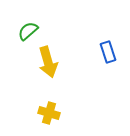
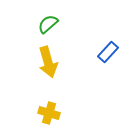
green semicircle: moved 20 px right, 7 px up
blue rectangle: rotated 60 degrees clockwise
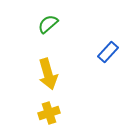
yellow arrow: moved 12 px down
yellow cross: rotated 35 degrees counterclockwise
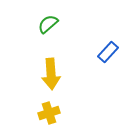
yellow arrow: moved 3 px right; rotated 12 degrees clockwise
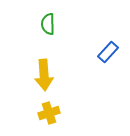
green semicircle: rotated 50 degrees counterclockwise
yellow arrow: moved 7 px left, 1 px down
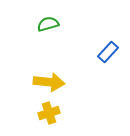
green semicircle: rotated 75 degrees clockwise
yellow arrow: moved 5 px right, 7 px down; rotated 80 degrees counterclockwise
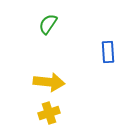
green semicircle: rotated 40 degrees counterclockwise
blue rectangle: rotated 45 degrees counterclockwise
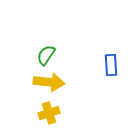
green semicircle: moved 2 px left, 31 px down
blue rectangle: moved 3 px right, 13 px down
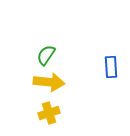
blue rectangle: moved 2 px down
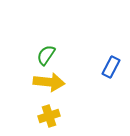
blue rectangle: rotated 30 degrees clockwise
yellow cross: moved 3 px down
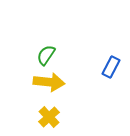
yellow cross: moved 1 px down; rotated 25 degrees counterclockwise
